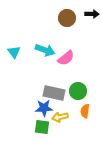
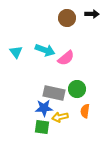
cyan triangle: moved 2 px right
green circle: moved 1 px left, 2 px up
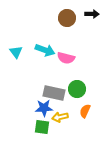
pink semicircle: rotated 54 degrees clockwise
orange semicircle: rotated 16 degrees clockwise
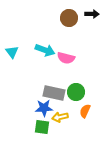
brown circle: moved 2 px right
cyan triangle: moved 4 px left
green circle: moved 1 px left, 3 px down
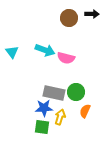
yellow arrow: rotated 119 degrees clockwise
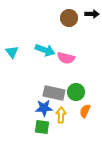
yellow arrow: moved 1 px right, 2 px up; rotated 14 degrees counterclockwise
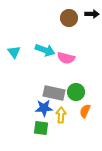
cyan triangle: moved 2 px right
green square: moved 1 px left, 1 px down
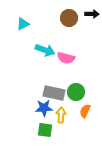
cyan triangle: moved 9 px right, 28 px up; rotated 40 degrees clockwise
green square: moved 4 px right, 2 px down
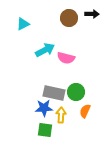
cyan arrow: rotated 48 degrees counterclockwise
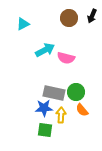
black arrow: moved 2 px down; rotated 112 degrees clockwise
orange semicircle: moved 3 px left, 1 px up; rotated 64 degrees counterclockwise
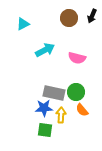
pink semicircle: moved 11 px right
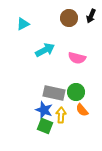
black arrow: moved 1 px left
blue star: moved 2 px down; rotated 24 degrees clockwise
green square: moved 4 px up; rotated 14 degrees clockwise
